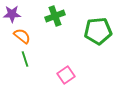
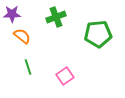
green cross: moved 1 px right, 1 px down
green pentagon: moved 3 px down
green line: moved 3 px right, 8 px down
pink square: moved 1 px left, 1 px down
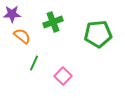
green cross: moved 3 px left, 5 px down
green line: moved 6 px right, 4 px up; rotated 42 degrees clockwise
pink square: moved 2 px left; rotated 12 degrees counterclockwise
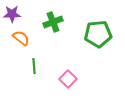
orange semicircle: moved 1 px left, 2 px down
green line: moved 3 px down; rotated 28 degrees counterclockwise
pink square: moved 5 px right, 3 px down
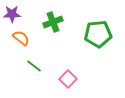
green line: rotated 49 degrees counterclockwise
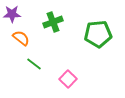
green line: moved 2 px up
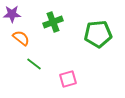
pink square: rotated 30 degrees clockwise
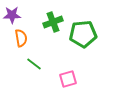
purple star: moved 1 px down
green pentagon: moved 15 px left
orange semicircle: rotated 42 degrees clockwise
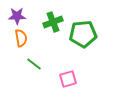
purple star: moved 5 px right, 1 px down
